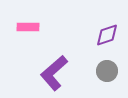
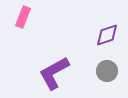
pink rectangle: moved 5 px left, 10 px up; rotated 70 degrees counterclockwise
purple L-shape: rotated 12 degrees clockwise
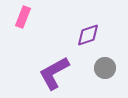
purple diamond: moved 19 px left
gray circle: moved 2 px left, 3 px up
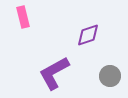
pink rectangle: rotated 35 degrees counterclockwise
gray circle: moved 5 px right, 8 px down
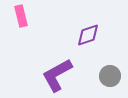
pink rectangle: moved 2 px left, 1 px up
purple L-shape: moved 3 px right, 2 px down
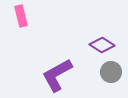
purple diamond: moved 14 px right, 10 px down; rotated 50 degrees clockwise
gray circle: moved 1 px right, 4 px up
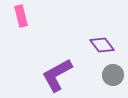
purple diamond: rotated 20 degrees clockwise
gray circle: moved 2 px right, 3 px down
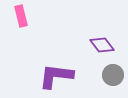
purple L-shape: moved 1 px left, 1 px down; rotated 36 degrees clockwise
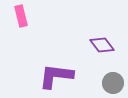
gray circle: moved 8 px down
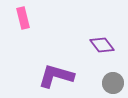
pink rectangle: moved 2 px right, 2 px down
purple L-shape: rotated 9 degrees clockwise
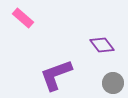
pink rectangle: rotated 35 degrees counterclockwise
purple L-shape: moved 1 px up; rotated 36 degrees counterclockwise
